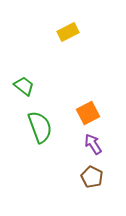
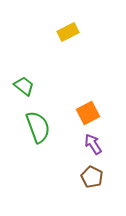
green semicircle: moved 2 px left
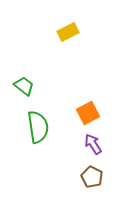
green semicircle: rotated 12 degrees clockwise
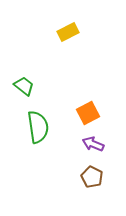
purple arrow: rotated 35 degrees counterclockwise
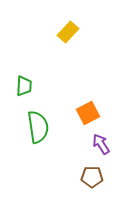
yellow rectangle: rotated 20 degrees counterclockwise
green trapezoid: rotated 55 degrees clockwise
purple arrow: moved 8 px right; rotated 35 degrees clockwise
brown pentagon: rotated 25 degrees counterclockwise
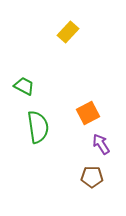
green trapezoid: rotated 65 degrees counterclockwise
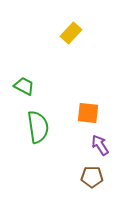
yellow rectangle: moved 3 px right, 1 px down
orange square: rotated 35 degrees clockwise
purple arrow: moved 1 px left, 1 px down
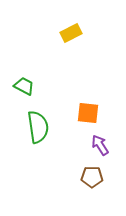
yellow rectangle: rotated 20 degrees clockwise
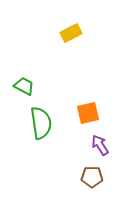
orange square: rotated 20 degrees counterclockwise
green semicircle: moved 3 px right, 4 px up
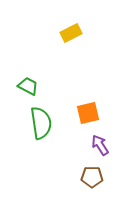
green trapezoid: moved 4 px right
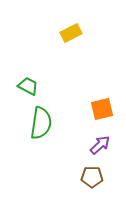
orange square: moved 14 px right, 4 px up
green semicircle: rotated 16 degrees clockwise
purple arrow: rotated 80 degrees clockwise
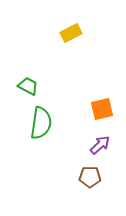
brown pentagon: moved 2 px left
